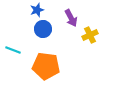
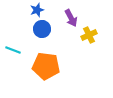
blue circle: moved 1 px left
yellow cross: moved 1 px left
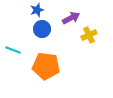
purple arrow: rotated 90 degrees counterclockwise
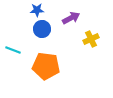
blue star: rotated 16 degrees clockwise
yellow cross: moved 2 px right, 4 px down
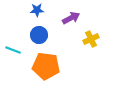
blue circle: moved 3 px left, 6 px down
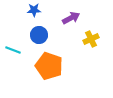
blue star: moved 3 px left
orange pentagon: moved 3 px right; rotated 12 degrees clockwise
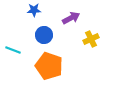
blue circle: moved 5 px right
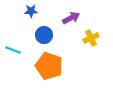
blue star: moved 3 px left, 1 px down
yellow cross: moved 1 px up
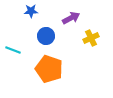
blue circle: moved 2 px right, 1 px down
orange pentagon: moved 3 px down
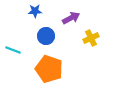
blue star: moved 4 px right
